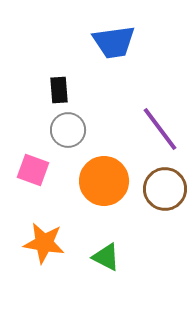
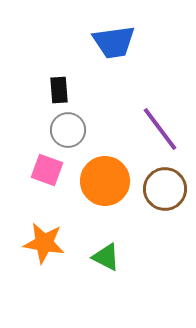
pink square: moved 14 px right
orange circle: moved 1 px right
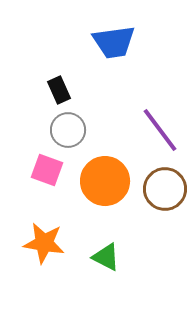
black rectangle: rotated 20 degrees counterclockwise
purple line: moved 1 px down
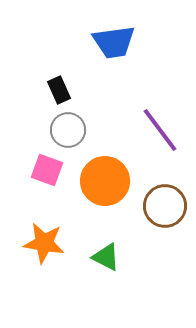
brown circle: moved 17 px down
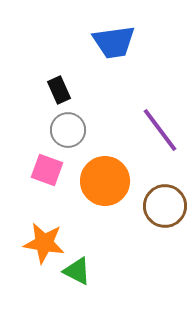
green triangle: moved 29 px left, 14 px down
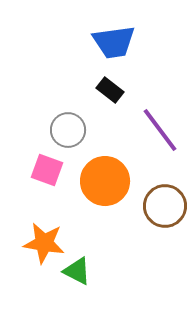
black rectangle: moved 51 px right; rotated 28 degrees counterclockwise
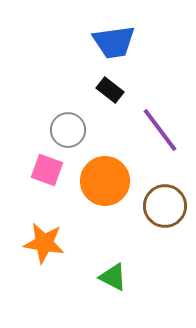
green triangle: moved 36 px right, 6 px down
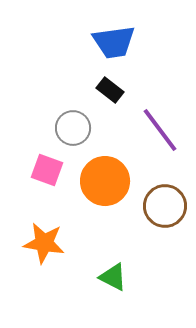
gray circle: moved 5 px right, 2 px up
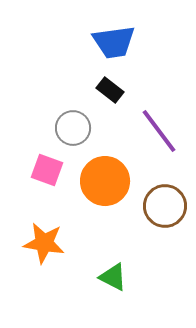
purple line: moved 1 px left, 1 px down
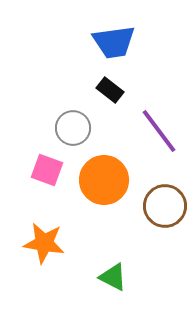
orange circle: moved 1 px left, 1 px up
